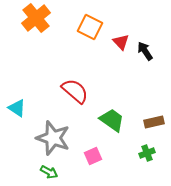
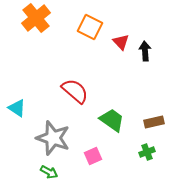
black arrow: rotated 30 degrees clockwise
green cross: moved 1 px up
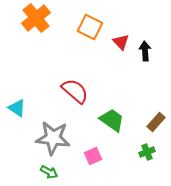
brown rectangle: moved 2 px right; rotated 36 degrees counterclockwise
gray star: rotated 12 degrees counterclockwise
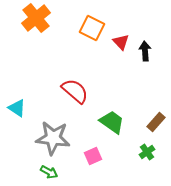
orange square: moved 2 px right, 1 px down
green trapezoid: moved 2 px down
green cross: rotated 14 degrees counterclockwise
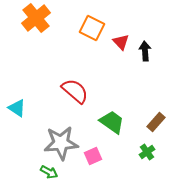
gray star: moved 8 px right, 5 px down; rotated 12 degrees counterclockwise
